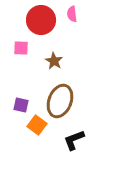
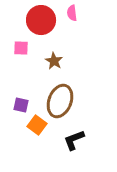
pink semicircle: moved 1 px up
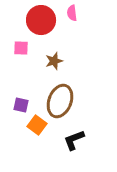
brown star: rotated 24 degrees clockwise
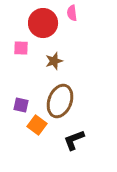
red circle: moved 2 px right, 3 px down
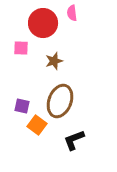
purple square: moved 1 px right, 1 px down
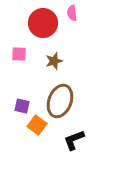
pink square: moved 2 px left, 6 px down
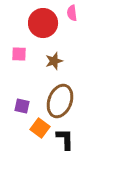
orange square: moved 3 px right, 3 px down
black L-shape: moved 9 px left, 1 px up; rotated 110 degrees clockwise
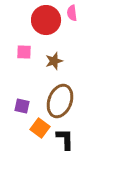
red circle: moved 3 px right, 3 px up
pink square: moved 5 px right, 2 px up
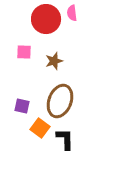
red circle: moved 1 px up
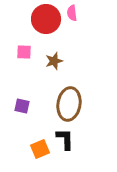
brown ellipse: moved 9 px right, 3 px down; rotated 12 degrees counterclockwise
orange square: moved 21 px down; rotated 30 degrees clockwise
